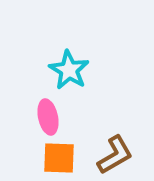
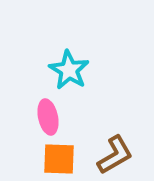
orange square: moved 1 px down
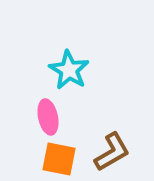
brown L-shape: moved 3 px left, 3 px up
orange square: rotated 9 degrees clockwise
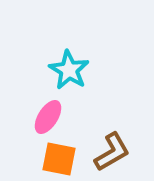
pink ellipse: rotated 44 degrees clockwise
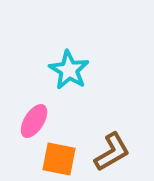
pink ellipse: moved 14 px left, 4 px down
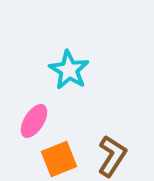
brown L-shape: moved 4 px down; rotated 27 degrees counterclockwise
orange square: rotated 33 degrees counterclockwise
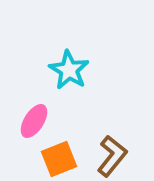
brown L-shape: rotated 6 degrees clockwise
